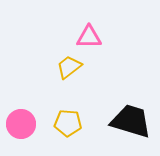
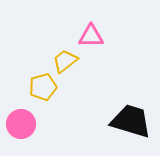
pink triangle: moved 2 px right, 1 px up
yellow trapezoid: moved 4 px left, 6 px up
yellow pentagon: moved 25 px left, 36 px up; rotated 20 degrees counterclockwise
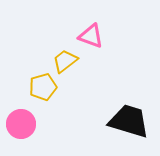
pink triangle: rotated 20 degrees clockwise
black trapezoid: moved 2 px left
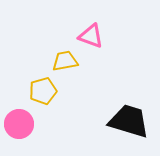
yellow trapezoid: rotated 28 degrees clockwise
yellow pentagon: moved 4 px down
pink circle: moved 2 px left
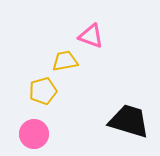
pink circle: moved 15 px right, 10 px down
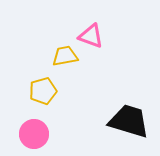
yellow trapezoid: moved 5 px up
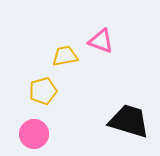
pink triangle: moved 10 px right, 5 px down
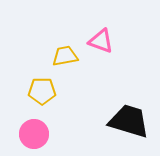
yellow pentagon: moved 1 px left; rotated 16 degrees clockwise
